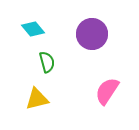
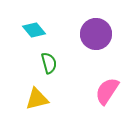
cyan diamond: moved 1 px right, 1 px down
purple circle: moved 4 px right
green semicircle: moved 2 px right, 1 px down
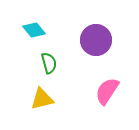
purple circle: moved 6 px down
yellow triangle: moved 5 px right
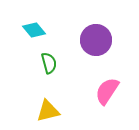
yellow triangle: moved 6 px right, 12 px down
